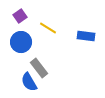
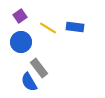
blue rectangle: moved 11 px left, 9 px up
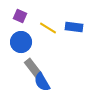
purple square: rotated 32 degrees counterclockwise
blue rectangle: moved 1 px left
gray rectangle: moved 6 px left
blue semicircle: moved 13 px right
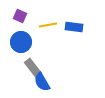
yellow line: moved 3 px up; rotated 42 degrees counterclockwise
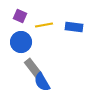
yellow line: moved 4 px left
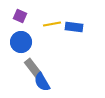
yellow line: moved 8 px right, 1 px up
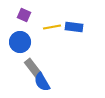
purple square: moved 4 px right, 1 px up
yellow line: moved 3 px down
blue circle: moved 1 px left
